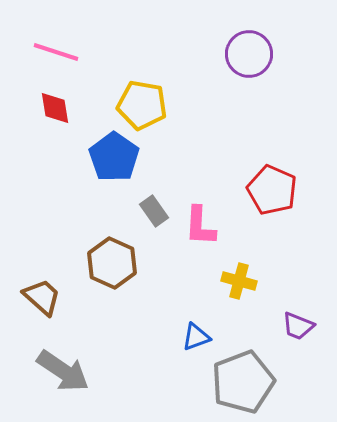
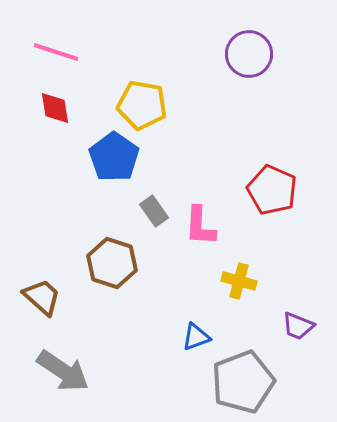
brown hexagon: rotated 6 degrees counterclockwise
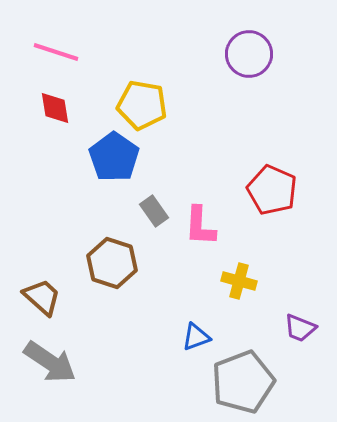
purple trapezoid: moved 2 px right, 2 px down
gray arrow: moved 13 px left, 9 px up
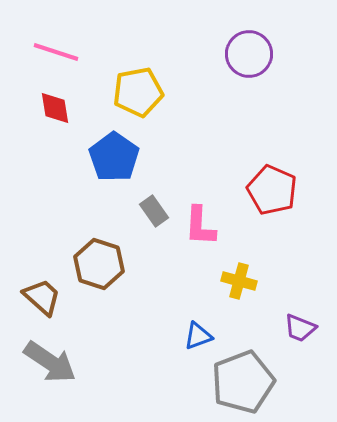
yellow pentagon: moved 4 px left, 13 px up; rotated 21 degrees counterclockwise
brown hexagon: moved 13 px left, 1 px down
blue triangle: moved 2 px right, 1 px up
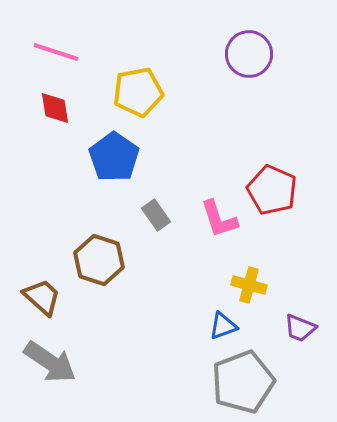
gray rectangle: moved 2 px right, 4 px down
pink L-shape: moved 19 px right, 7 px up; rotated 21 degrees counterclockwise
brown hexagon: moved 4 px up
yellow cross: moved 10 px right, 4 px down
blue triangle: moved 25 px right, 10 px up
